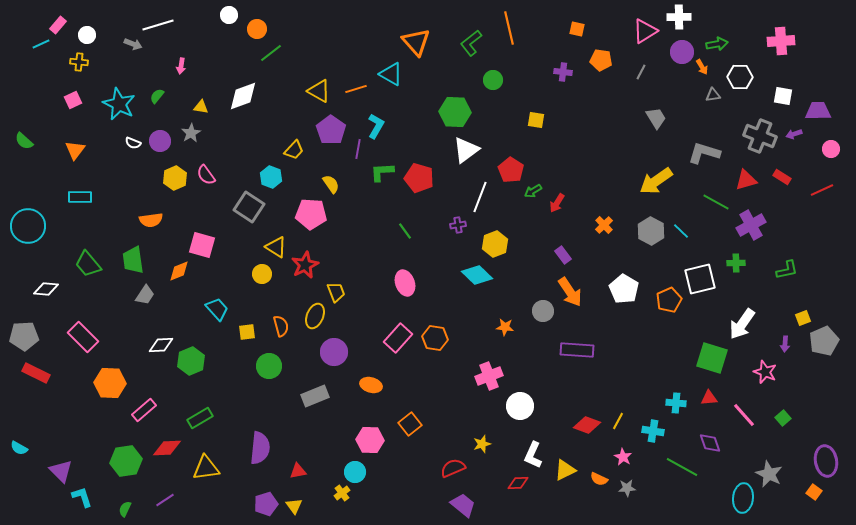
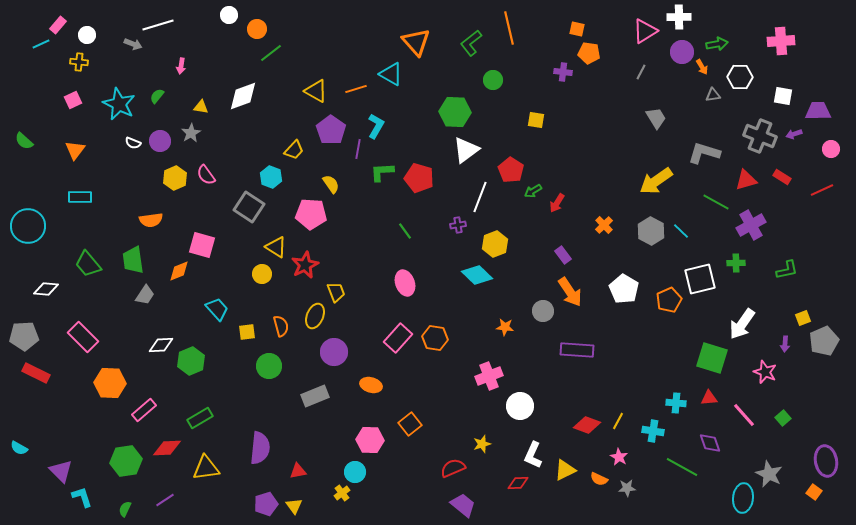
orange pentagon at (601, 60): moved 12 px left, 7 px up
yellow triangle at (319, 91): moved 3 px left
pink star at (623, 457): moved 4 px left
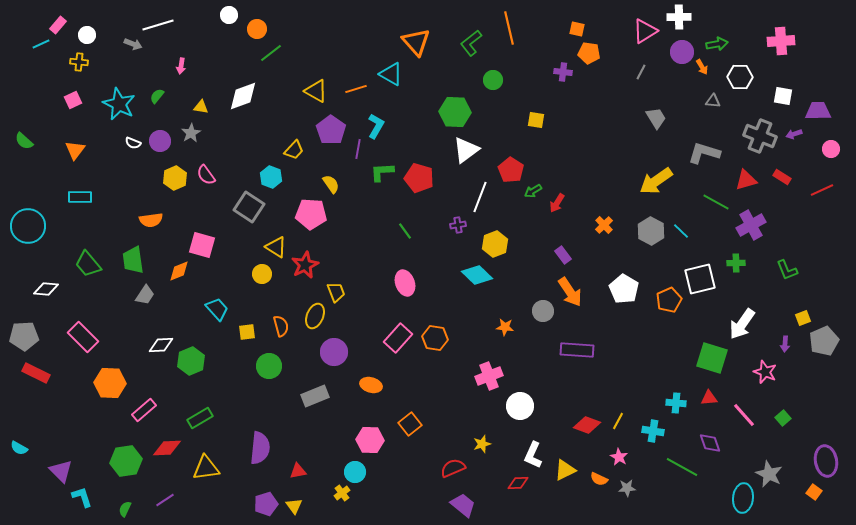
gray triangle at (713, 95): moved 6 px down; rotated 14 degrees clockwise
green L-shape at (787, 270): rotated 80 degrees clockwise
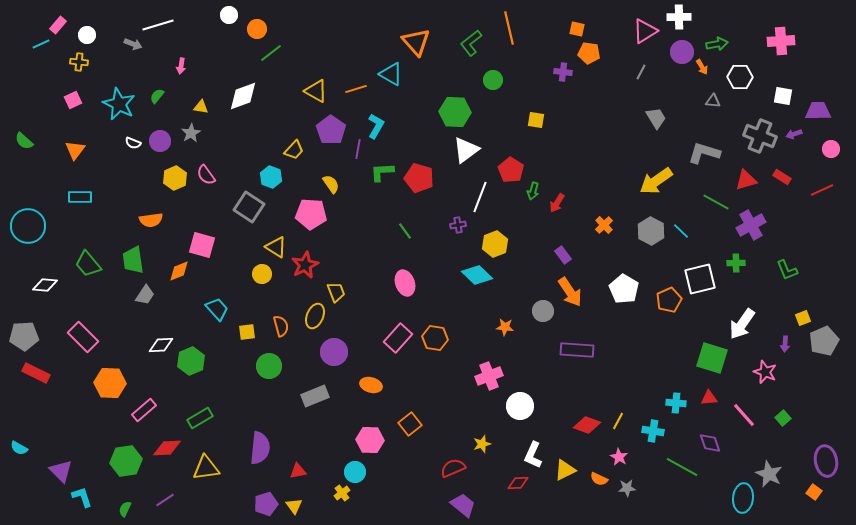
green arrow at (533, 191): rotated 42 degrees counterclockwise
white diamond at (46, 289): moved 1 px left, 4 px up
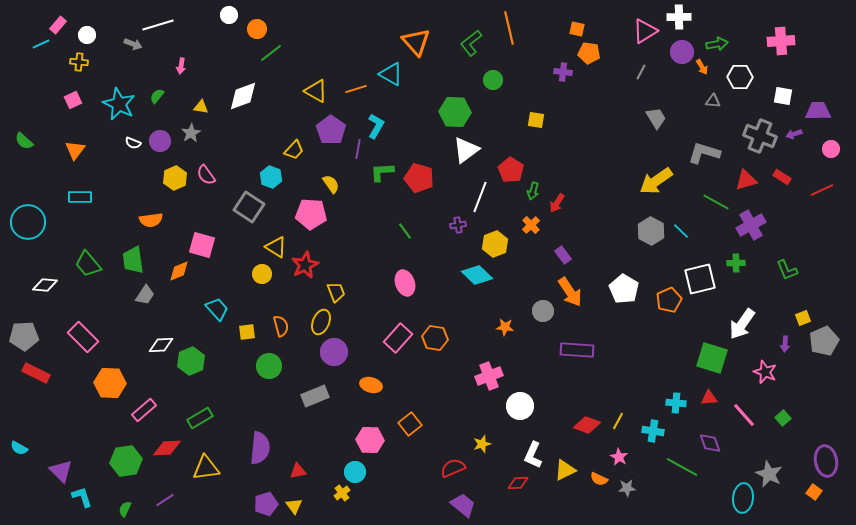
orange cross at (604, 225): moved 73 px left
cyan circle at (28, 226): moved 4 px up
yellow ellipse at (315, 316): moved 6 px right, 6 px down
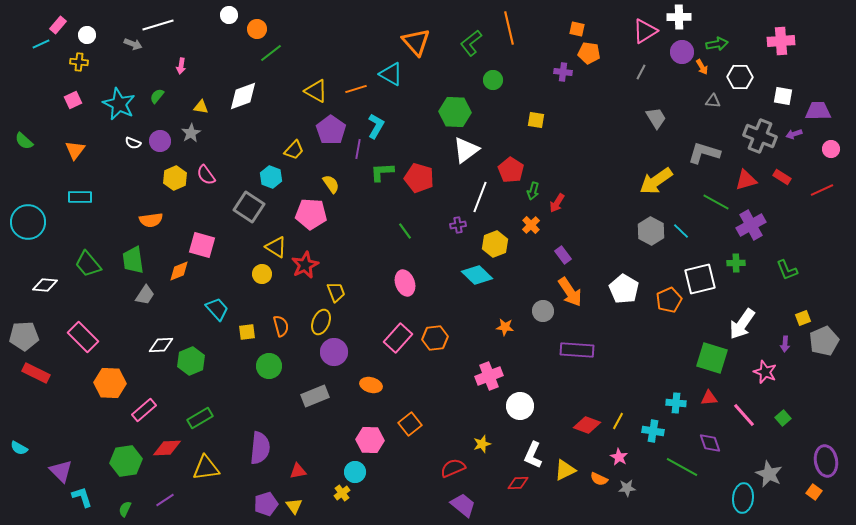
orange hexagon at (435, 338): rotated 15 degrees counterclockwise
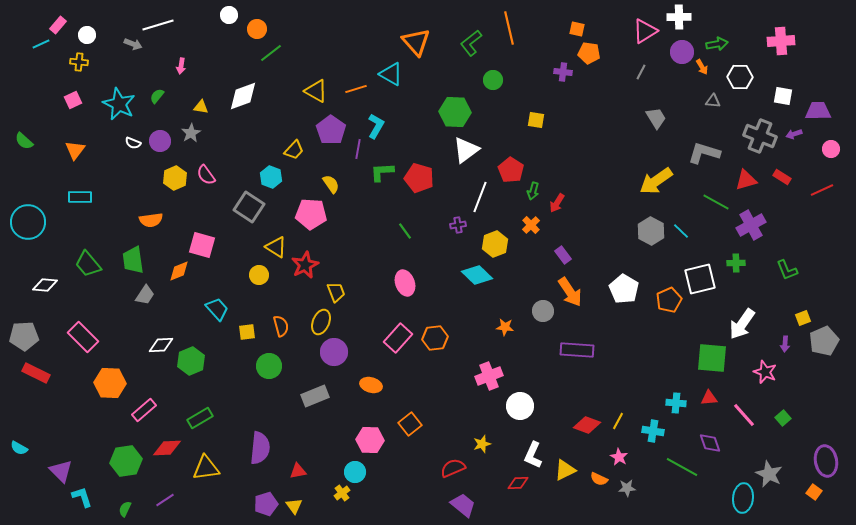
yellow circle at (262, 274): moved 3 px left, 1 px down
green square at (712, 358): rotated 12 degrees counterclockwise
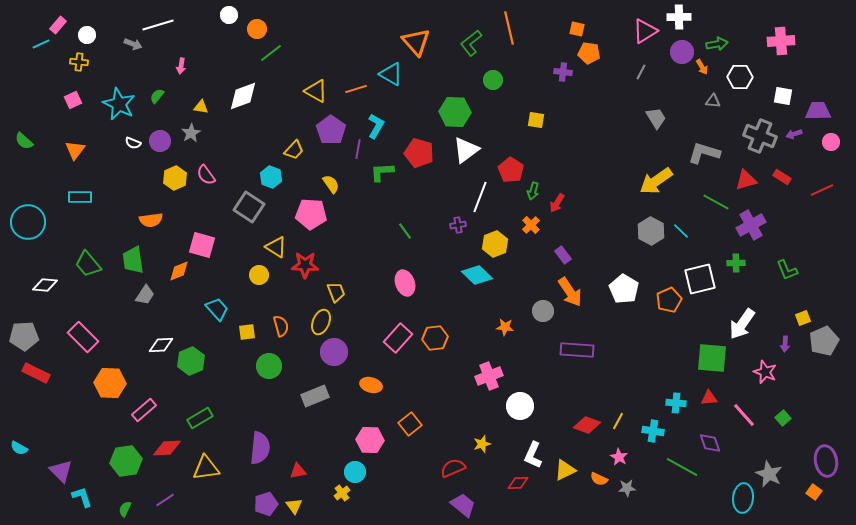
pink circle at (831, 149): moved 7 px up
red pentagon at (419, 178): moved 25 px up
red star at (305, 265): rotated 28 degrees clockwise
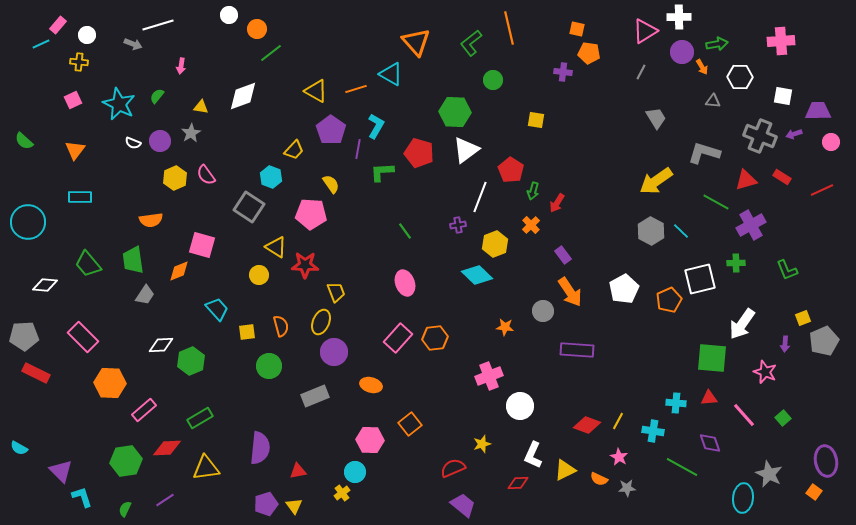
white pentagon at (624, 289): rotated 12 degrees clockwise
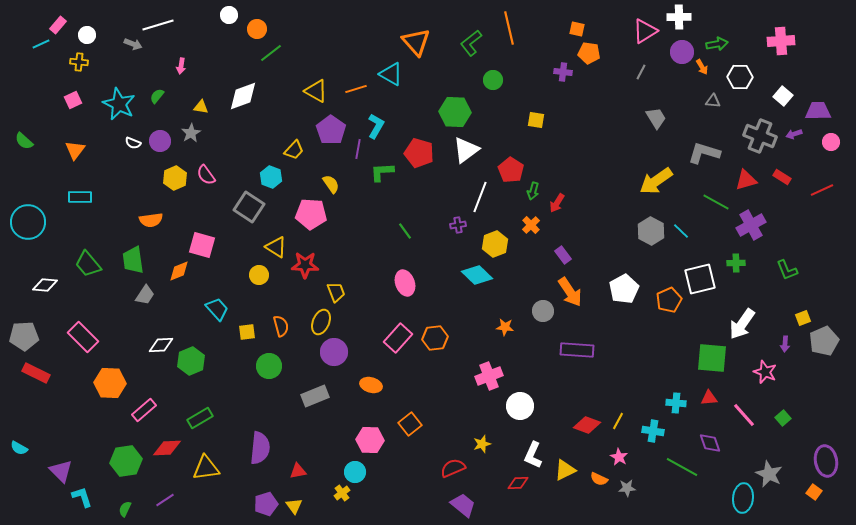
white square at (783, 96): rotated 30 degrees clockwise
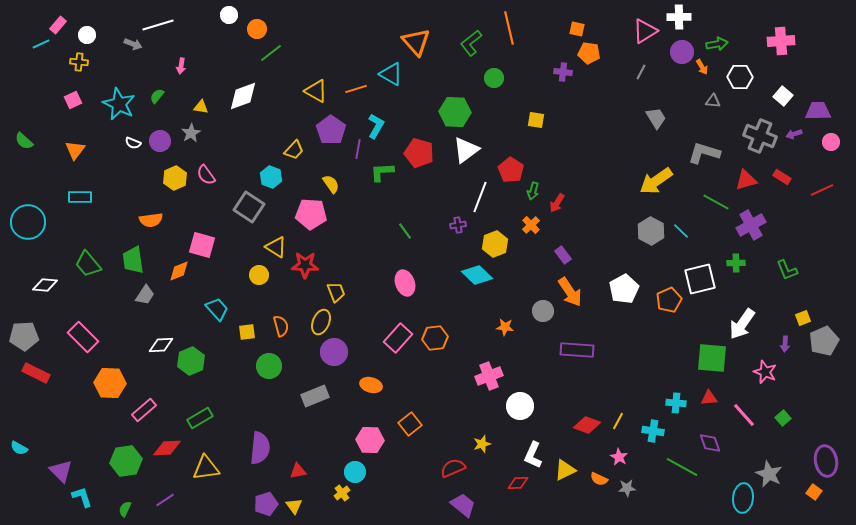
green circle at (493, 80): moved 1 px right, 2 px up
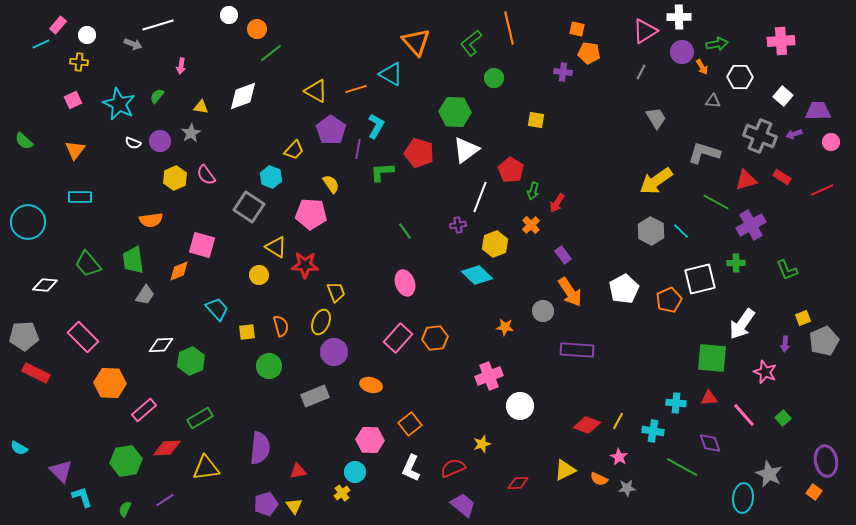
white L-shape at (533, 455): moved 122 px left, 13 px down
